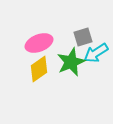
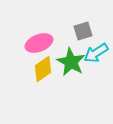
gray square: moved 6 px up
green star: rotated 20 degrees counterclockwise
yellow diamond: moved 4 px right
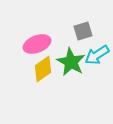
pink ellipse: moved 2 px left, 1 px down
cyan arrow: moved 1 px right, 2 px down
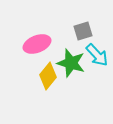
cyan arrow: rotated 100 degrees counterclockwise
green star: moved 1 px down; rotated 12 degrees counterclockwise
yellow diamond: moved 5 px right, 7 px down; rotated 16 degrees counterclockwise
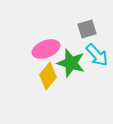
gray square: moved 4 px right, 2 px up
pink ellipse: moved 9 px right, 5 px down
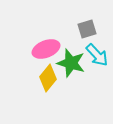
yellow diamond: moved 2 px down
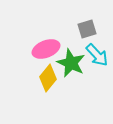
green star: rotated 8 degrees clockwise
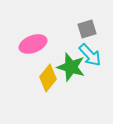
pink ellipse: moved 13 px left, 5 px up
cyan arrow: moved 7 px left
green star: moved 4 px down; rotated 8 degrees counterclockwise
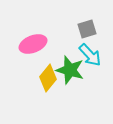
green star: moved 1 px left, 3 px down
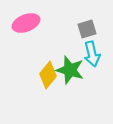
pink ellipse: moved 7 px left, 21 px up
cyan arrow: moved 2 px right, 1 px up; rotated 30 degrees clockwise
yellow diamond: moved 3 px up
